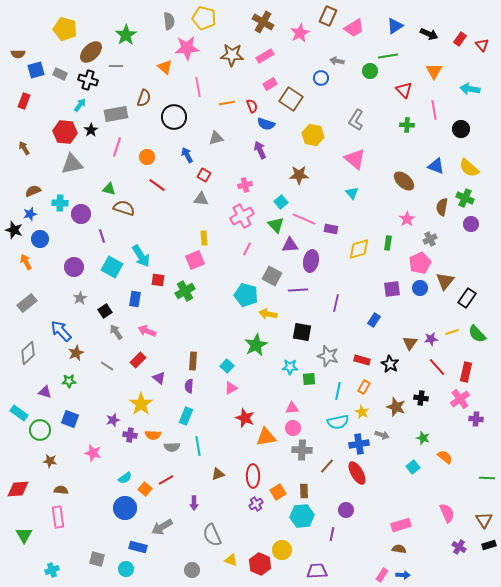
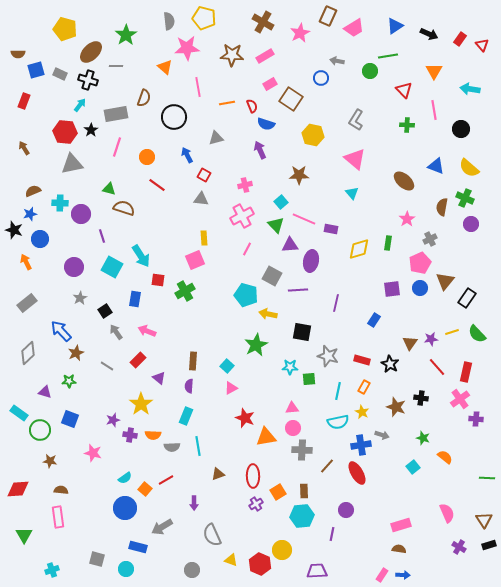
blue cross at (359, 444): moved 2 px right, 1 px down
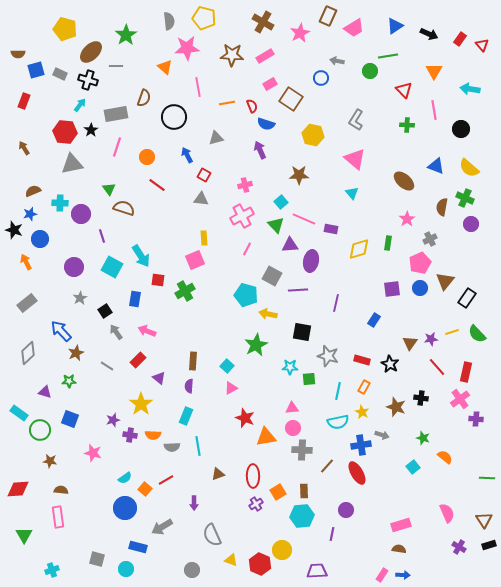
green triangle at (109, 189): rotated 40 degrees clockwise
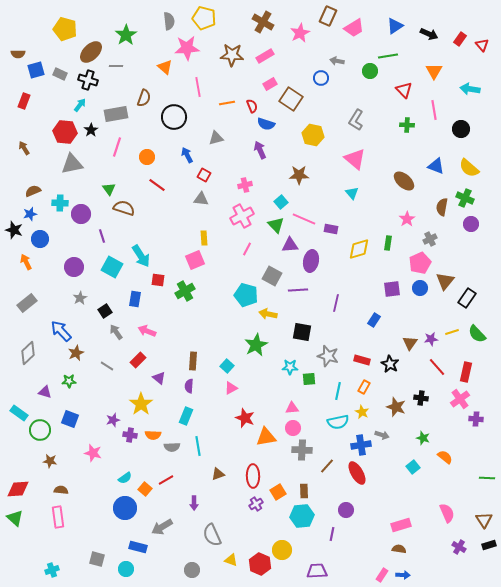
green triangle at (24, 535): moved 9 px left, 17 px up; rotated 18 degrees counterclockwise
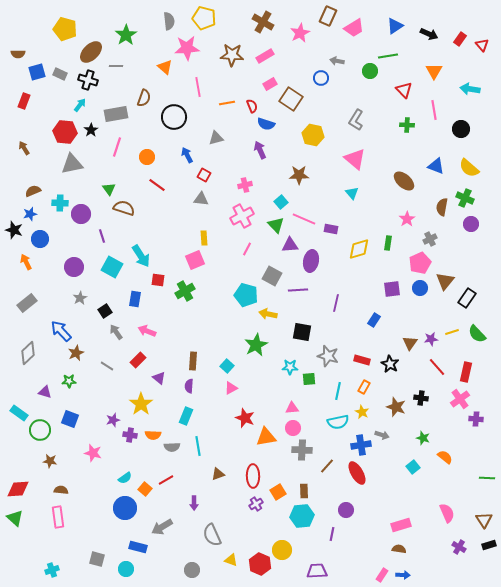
blue square at (36, 70): moved 1 px right, 2 px down
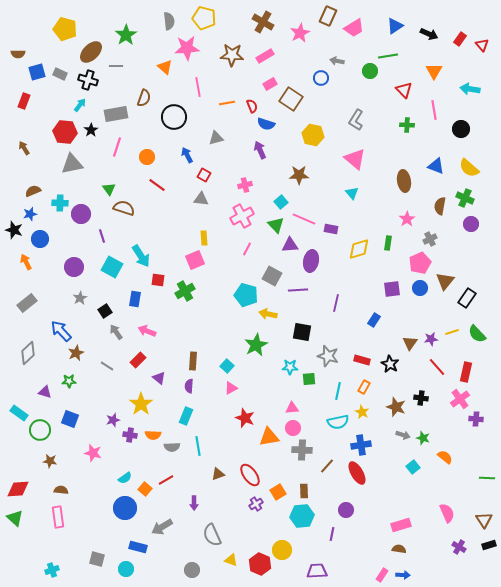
brown ellipse at (404, 181): rotated 40 degrees clockwise
brown semicircle at (442, 207): moved 2 px left, 1 px up
gray arrow at (382, 435): moved 21 px right
orange triangle at (266, 437): moved 3 px right
red ellipse at (253, 476): moved 3 px left, 1 px up; rotated 35 degrees counterclockwise
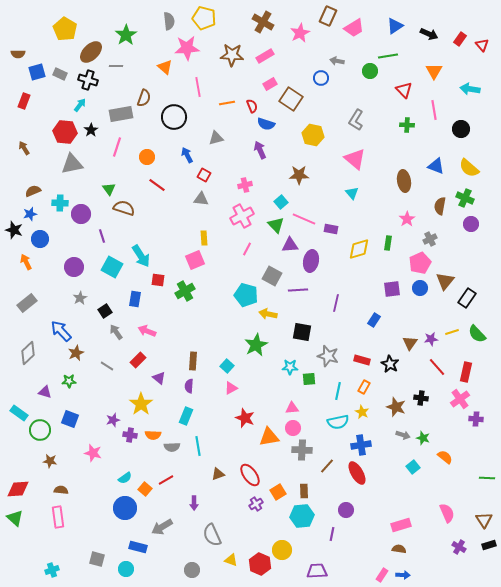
yellow pentagon at (65, 29): rotated 15 degrees clockwise
gray rectangle at (116, 114): moved 5 px right
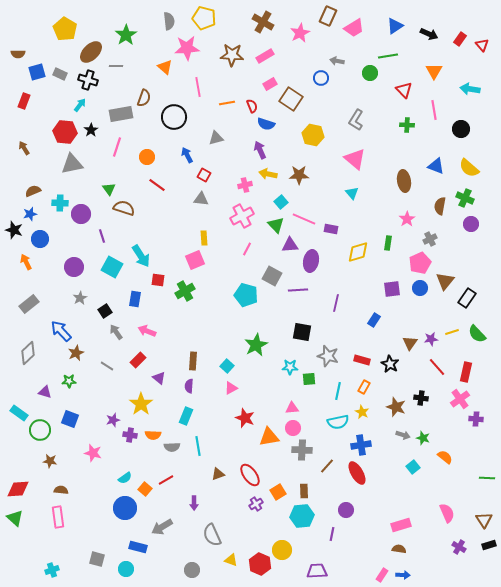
green circle at (370, 71): moved 2 px down
yellow diamond at (359, 249): moved 1 px left, 3 px down
gray rectangle at (27, 303): moved 2 px right, 1 px down
yellow arrow at (268, 314): moved 140 px up
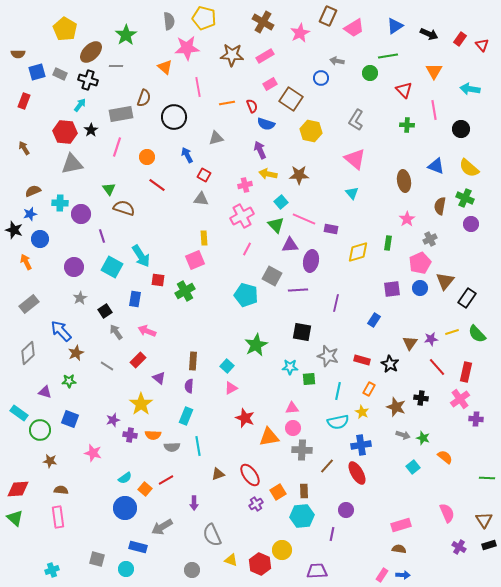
yellow hexagon at (313, 135): moved 2 px left, 4 px up
orange rectangle at (364, 387): moved 5 px right, 2 px down
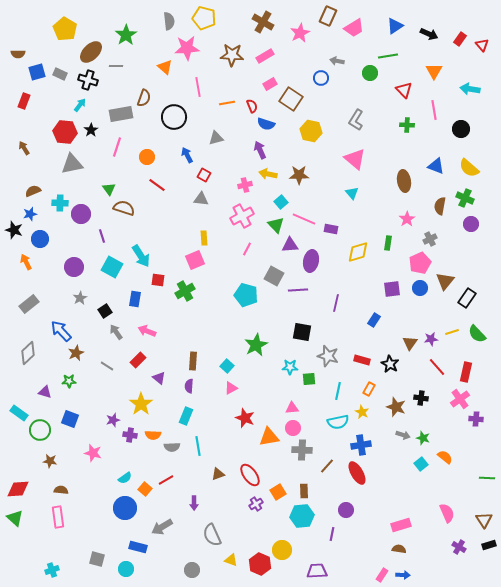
gray square at (272, 276): moved 2 px right
cyan square at (413, 467): moved 8 px right, 3 px up
